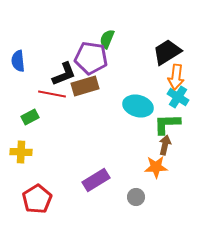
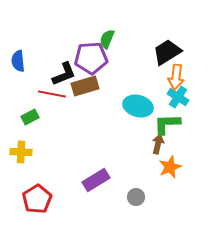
purple pentagon: rotated 12 degrees counterclockwise
brown arrow: moved 7 px left, 1 px up
orange star: moved 14 px right; rotated 20 degrees counterclockwise
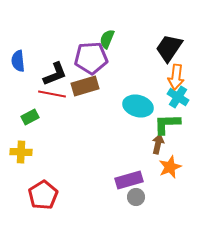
black trapezoid: moved 2 px right, 4 px up; rotated 24 degrees counterclockwise
black L-shape: moved 9 px left
purple rectangle: moved 33 px right; rotated 16 degrees clockwise
red pentagon: moved 6 px right, 4 px up
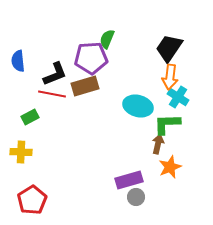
orange arrow: moved 6 px left
red pentagon: moved 11 px left, 5 px down
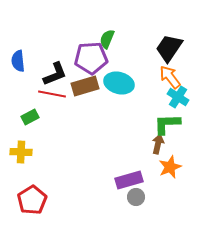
orange arrow: rotated 135 degrees clockwise
cyan ellipse: moved 19 px left, 23 px up
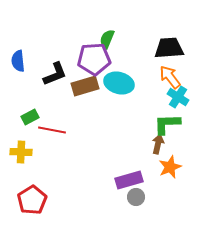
black trapezoid: rotated 52 degrees clockwise
purple pentagon: moved 3 px right, 1 px down
red line: moved 36 px down
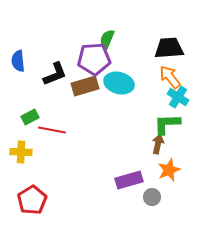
orange star: moved 1 px left, 3 px down
gray circle: moved 16 px right
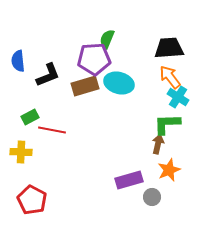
black L-shape: moved 7 px left, 1 px down
red pentagon: rotated 12 degrees counterclockwise
